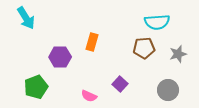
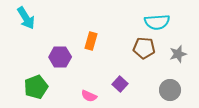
orange rectangle: moved 1 px left, 1 px up
brown pentagon: rotated 10 degrees clockwise
gray circle: moved 2 px right
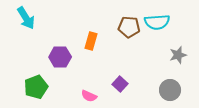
brown pentagon: moved 15 px left, 21 px up
gray star: moved 1 px down
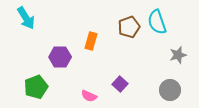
cyan semicircle: rotated 75 degrees clockwise
brown pentagon: rotated 25 degrees counterclockwise
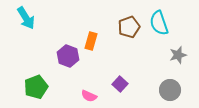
cyan semicircle: moved 2 px right, 1 px down
purple hexagon: moved 8 px right, 1 px up; rotated 20 degrees clockwise
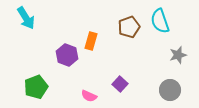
cyan semicircle: moved 1 px right, 2 px up
purple hexagon: moved 1 px left, 1 px up
